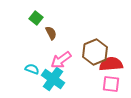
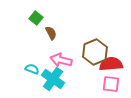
pink arrow: rotated 50 degrees clockwise
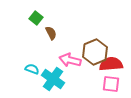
pink arrow: moved 9 px right
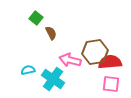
brown hexagon: rotated 15 degrees clockwise
red semicircle: moved 1 px left, 2 px up
cyan semicircle: moved 4 px left, 1 px down; rotated 32 degrees counterclockwise
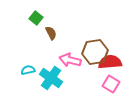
cyan cross: moved 2 px left, 1 px up
pink square: rotated 24 degrees clockwise
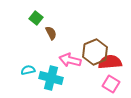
brown hexagon: rotated 15 degrees counterclockwise
cyan cross: rotated 20 degrees counterclockwise
